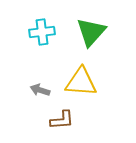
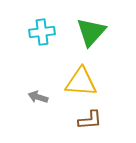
gray arrow: moved 2 px left, 7 px down
brown L-shape: moved 28 px right
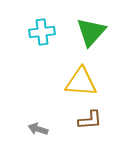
gray arrow: moved 32 px down
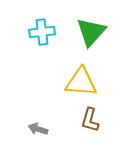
brown L-shape: rotated 110 degrees clockwise
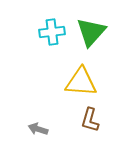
cyan cross: moved 10 px right
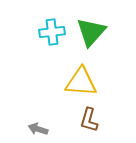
brown L-shape: moved 1 px left
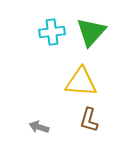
gray arrow: moved 1 px right, 2 px up
